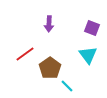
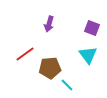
purple arrow: rotated 14 degrees clockwise
brown pentagon: rotated 30 degrees clockwise
cyan line: moved 1 px up
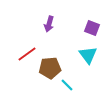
red line: moved 2 px right
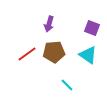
cyan triangle: rotated 18 degrees counterclockwise
brown pentagon: moved 4 px right, 16 px up
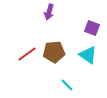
purple arrow: moved 12 px up
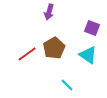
brown pentagon: moved 4 px up; rotated 25 degrees counterclockwise
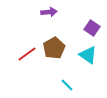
purple arrow: rotated 112 degrees counterclockwise
purple square: rotated 14 degrees clockwise
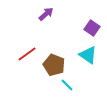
purple arrow: moved 3 px left, 2 px down; rotated 35 degrees counterclockwise
brown pentagon: moved 17 px down; rotated 20 degrees counterclockwise
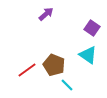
red line: moved 16 px down
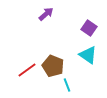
purple square: moved 3 px left
brown pentagon: moved 1 px left, 1 px down
cyan line: rotated 24 degrees clockwise
